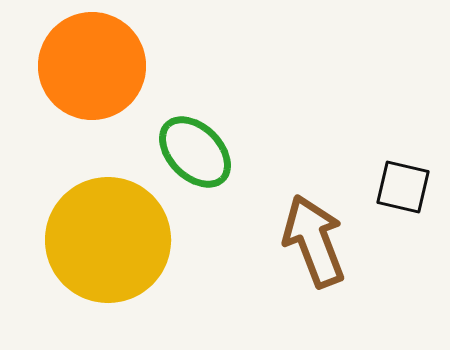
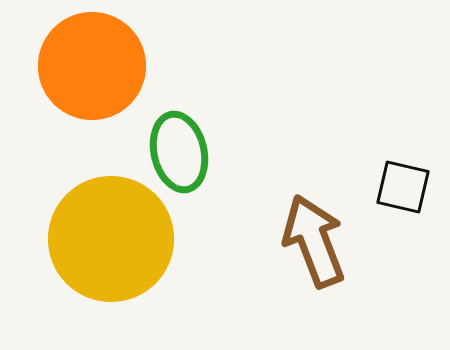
green ellipse: moved 16 px left; rotated 32 degrees clockwise
yellow circle: moved 3 px right, 1 px up
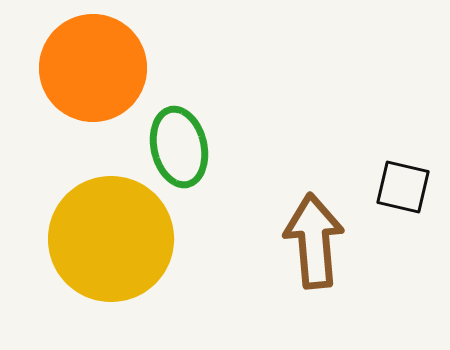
orange circle: moved 1 px right, 2 px down
green ellipse: moved 5 px up
brown arrow: rotated 16 degrees clockwise
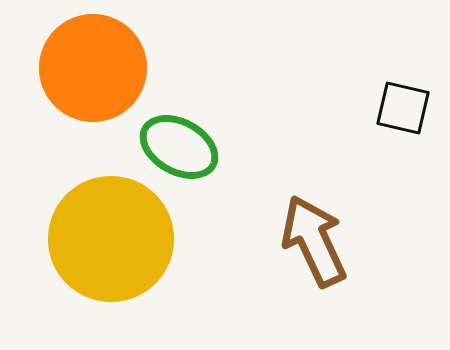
green ellipse: rotated 48 degrees counterclockwise
black square: moved 79 px up
brown arrow: rotated 20 degrees counterclockwise
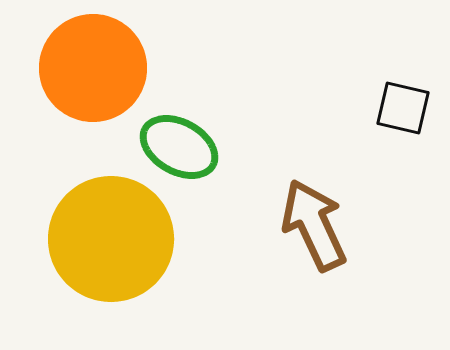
brown arrow: moved 16 px up
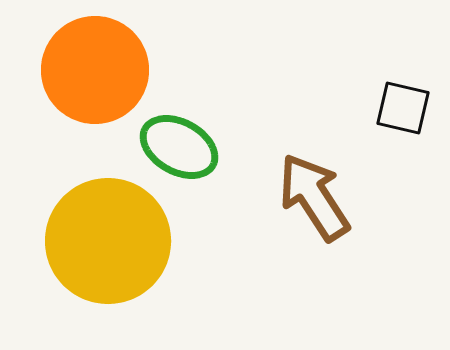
orange circle: moved 2 px right, 2 px down
brown arrow: moved 28 px up; rotated 8 degrees counterclockwise
yellow circle: moved 3 px left, 2 px down
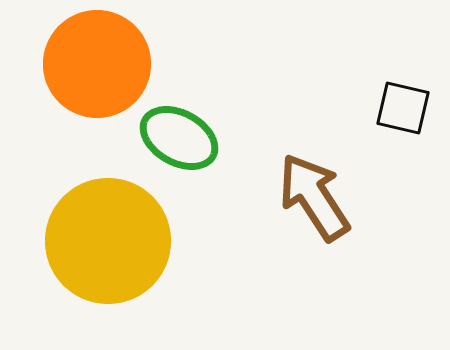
orange circle: moved 2 px right, 6 px up
green ellipse: moved 9 px up
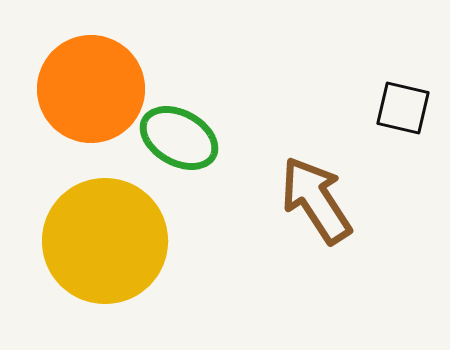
orange circle: moved 6 px left, 25 px down
brown arrow: moved 2 px right, 3 px down
yellow circle: moved 3 px left
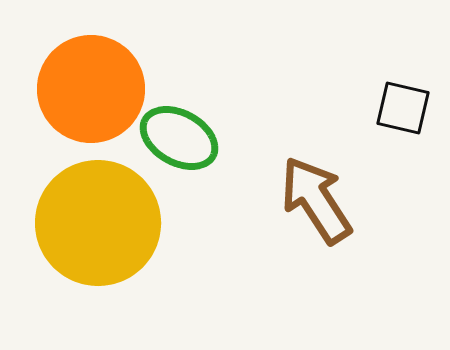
yellow circle: moved 7 px left, 18 px up
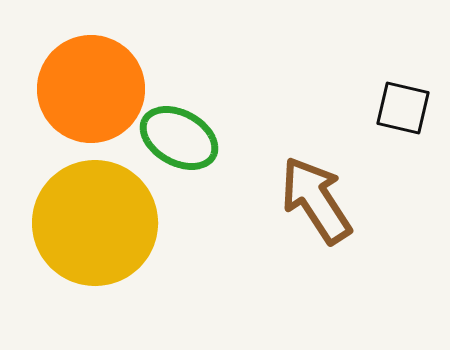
yellow circle: moved 3 px left
